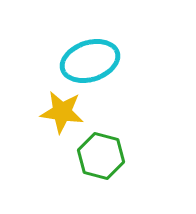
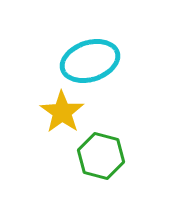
yellow star: rotated 27 degrees clockwise
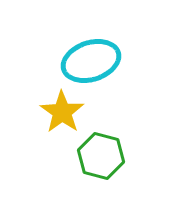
cyan ellipse: moved 1 px right
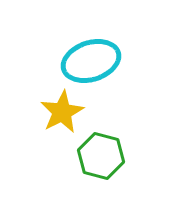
yellow star: rotated 9 degrees clockwise
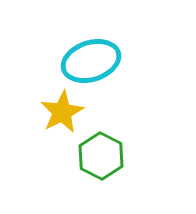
green hexagon: rotated 12 degrees clockwise
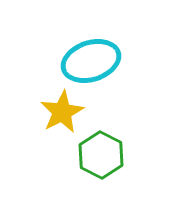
green hexagon: moved 1 px up
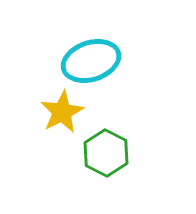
green hexagon: moved 5 px right, 2 px up
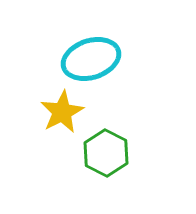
cyan ellipse: moved 2 px up
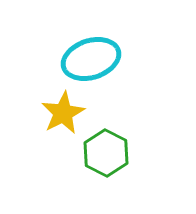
yellow star: moved 1 px right, 1 px down
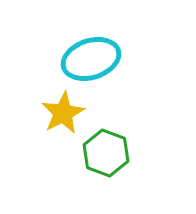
green hexagon: rotated 6 degrees counterclockwise
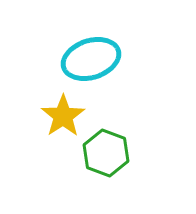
yellow star: moved 3 px down; rotated 6 degrees counterclockwise
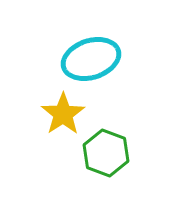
yellow star: moved 2 px up
